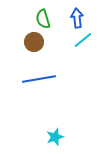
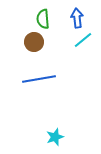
green semicircle: rotated 12 degrees clockwise
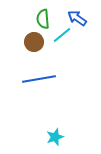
blue arrow: rotated 48 degrees counterclockwise
cyan line: moved 21 px left, 5 px up
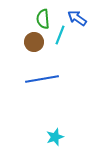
cyan line: moved 2 px left; rotated 30 degrees counterclockwise
blue line: moved 3 px right
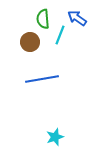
brown circle: moved 4 px left
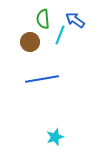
blue arrow: moved 2 px left, 2 px down
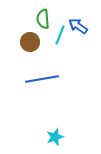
blue arrow: moved 3 px right, 6 px down
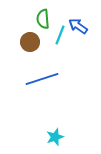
blue line: rotated 8 degrees counterclockwise
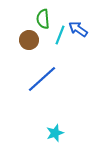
blue arrow: moved 3 px down
brown circle: moved 1 px left, 2 px up
blue line: rotated 24 degrees counterclockwise
cyan star: moved 4 px up
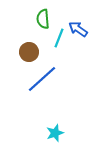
cyan line: moved 1 px left, 3 px down
brown circle: moved 12 px down
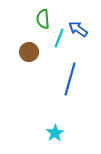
blue line: moved 28 px right; rotated 32 degrees counterclockwise
cyan star: rotated 12 degrees counterclockwise
